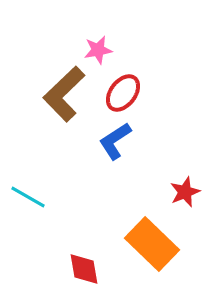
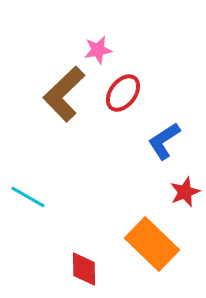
blue L-shape: moved 49 px right
red diamond: rotated 9 degrees clockwise
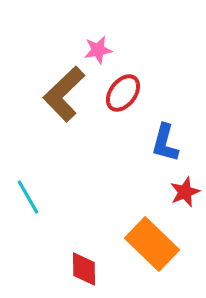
blue L-shape: moved 1 px right, 2 px down; rotated 42 degrees counterclockwise
cyan line: rotated 30 degrees clockwise
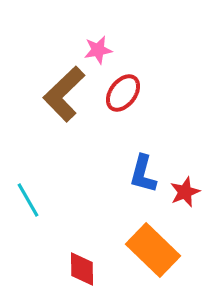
blue L-shape: moved 22 px left, 31 px down
cyan line: moved 3 px down
orange rectangle: moved 1 px right, 6 px down
red diamond: moved 2 px left
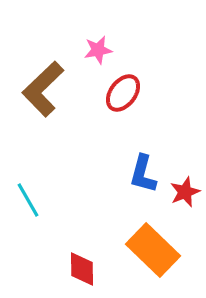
brown L-shape: moved 21 px left, 5 px up
